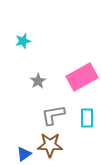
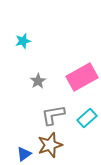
cyan rectangle: rotated 48 degrees clockwise
brown star: rotated 20 degrees counterclockwise
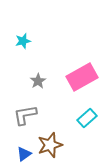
gray L-shape: moved 28 px left
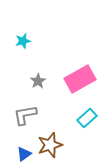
pink rectangle: moved 2 px left, 2 px down
